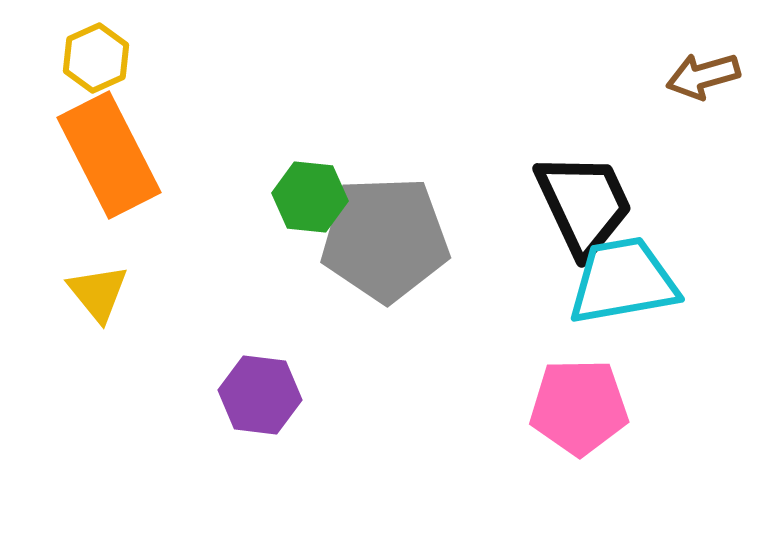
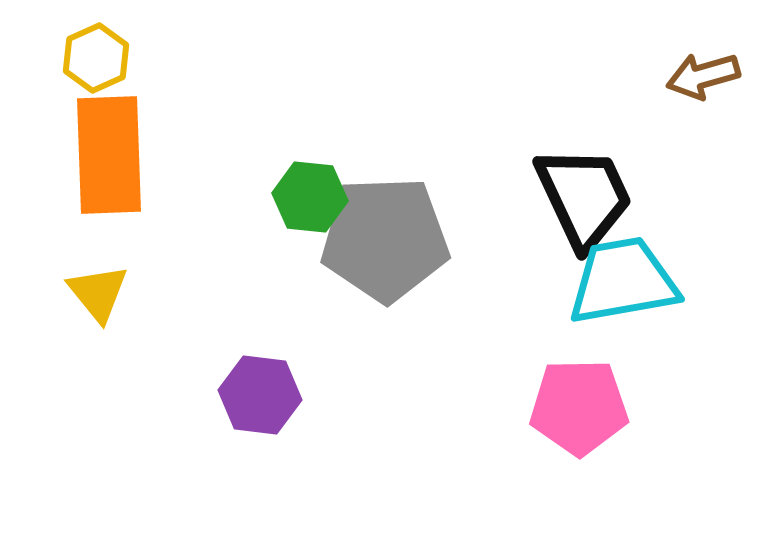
orange rectangle: rotated 25 degrees clockwise
black trapezoid: moved 7 px up
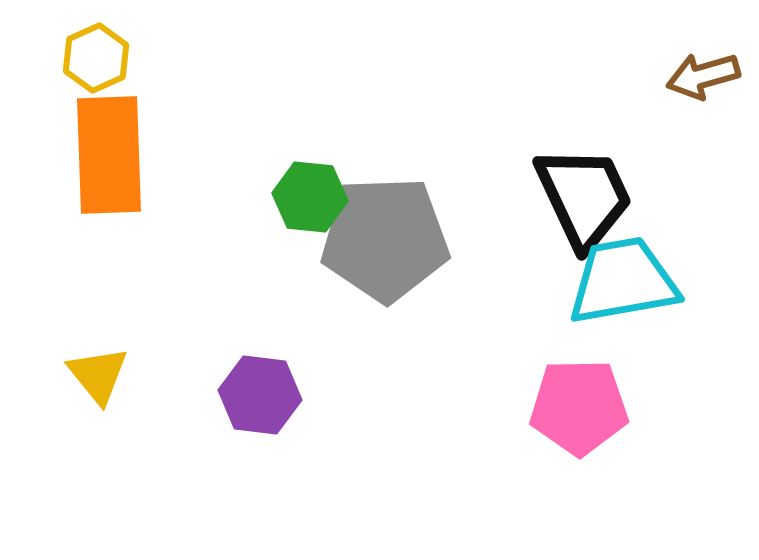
yellow triangle: moved 82 px down
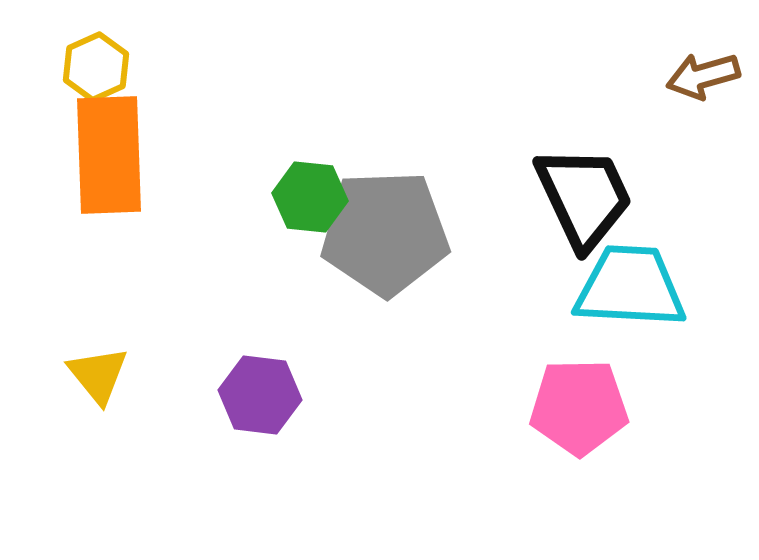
yellow hexagon: moved 9 px down
gray pentagon: moved 6 px up
cyan trapezoid: moved 7 px right, 6 px down; rotated 13 degrees clockwise
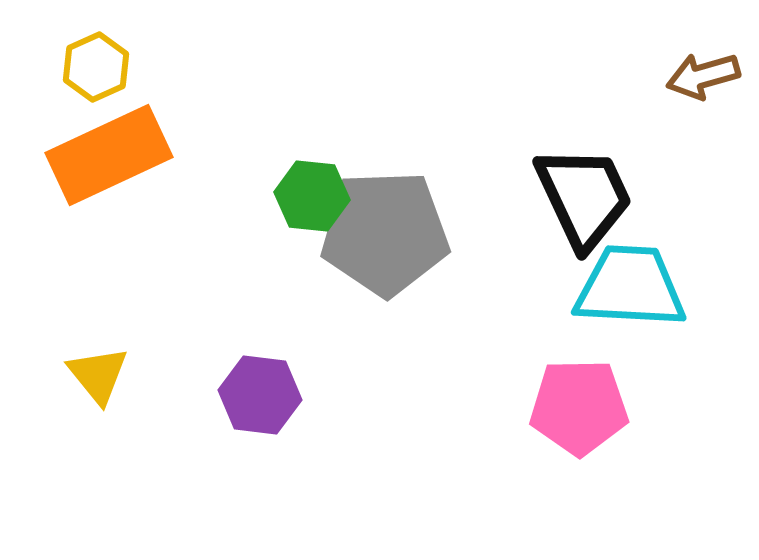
orange rectangle: rotated 67 degrees clockwise
green hexagon: moved 2 px right, 1 px up
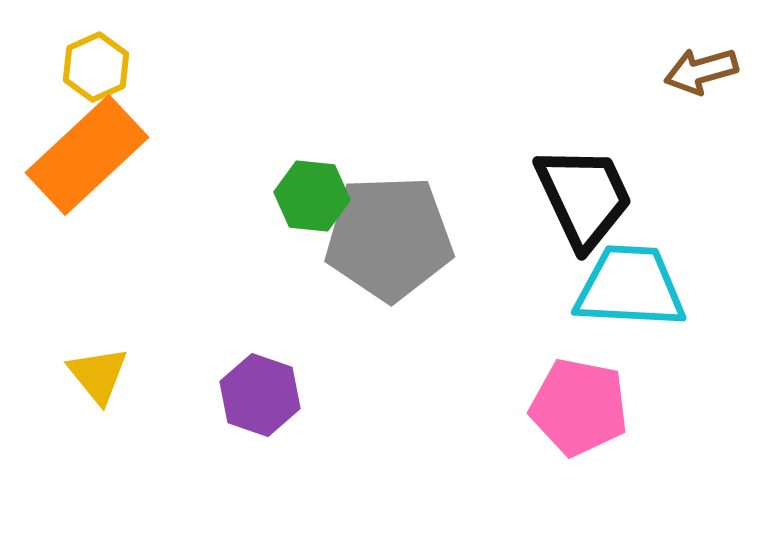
brown arrow: moved 2 px left, 5 px up
orange rectangle: moved 22 px left; rotated 18 degrees counterclockwise
gray pentagon: moved 4 px right, 5 px down
purple hexagon: rotated 12 degrees clockwise
pink pentagon: rotated 12 degrees clockwise
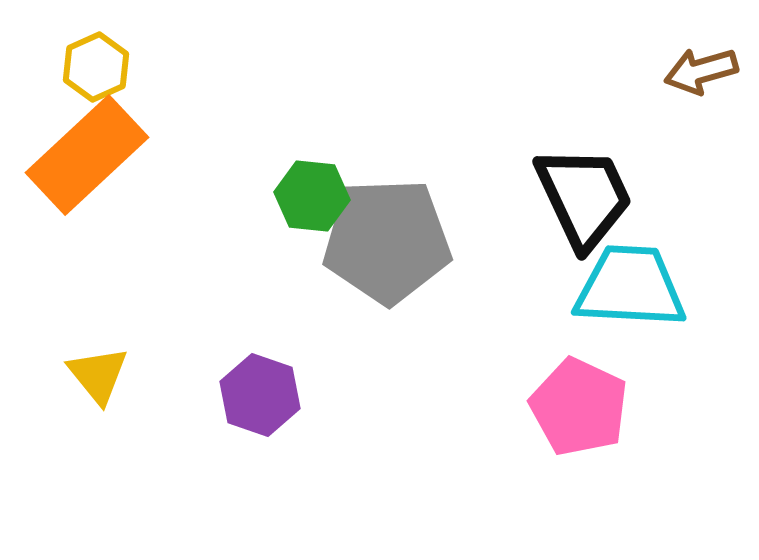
gray pentagon: moved 2 px left, 3 px down
pink pentagon: rotated 14 degrees clockwise
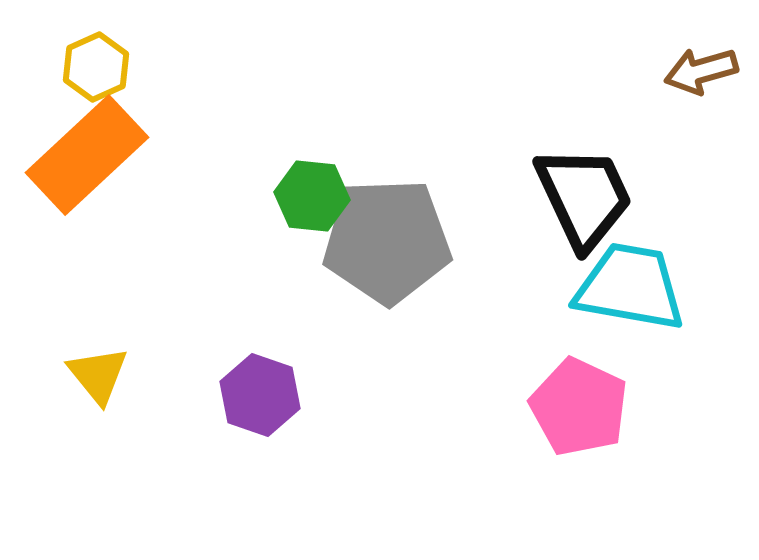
cyan trapezoid: rotated 7 degrees clockwise
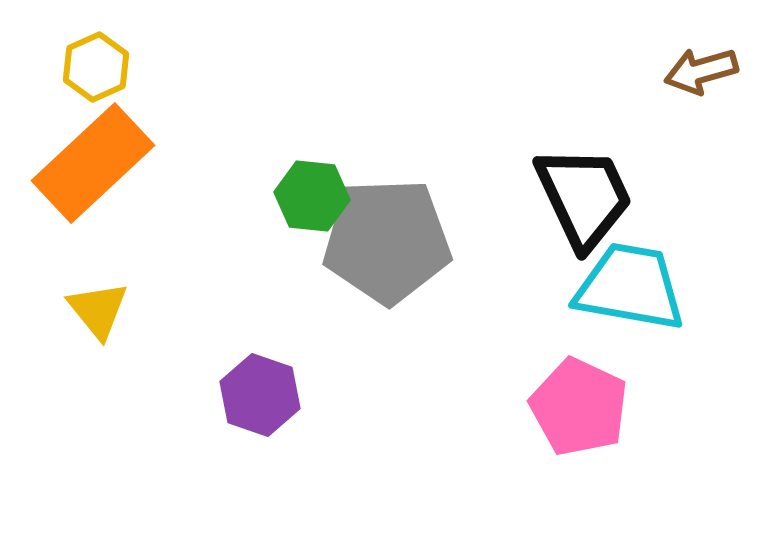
orange rectangle: moved 6 px right, 8 px down
yellow triangle: moved 65 px up
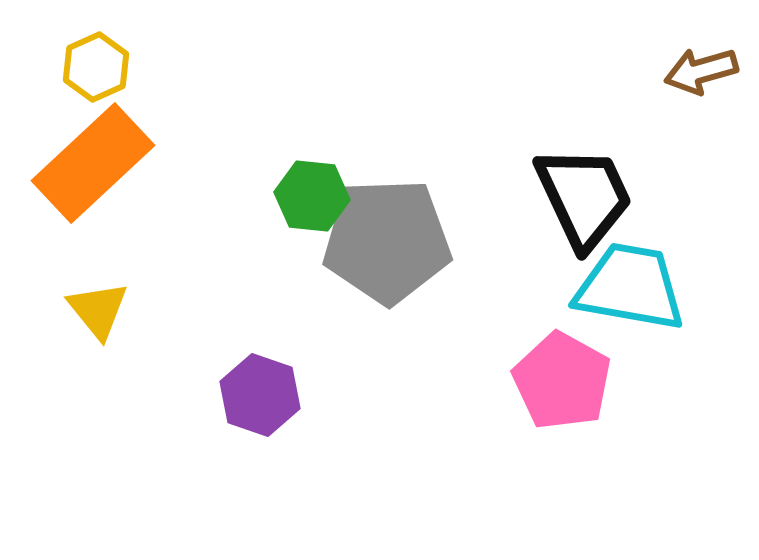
pink pentagon: moved 17 px left, 26 px up; rotated 4 degrees clockwise
